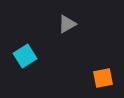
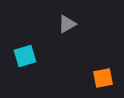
cyan square: rotated 15 degrees clockwise
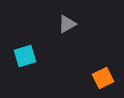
orange square: rotated 15 degrees counterclockwise
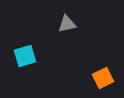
gray triangle: rotated 18 degrees clockwise
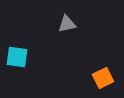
cyan square: moved 8 px left, 1 px down; rotated 25 degrees clockwise
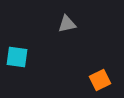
orange square: moved 3 px left, 2 px down
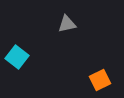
cyan square: rotated 30 degrees clockwise
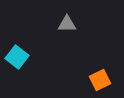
gray triangle: rotated 12 degrees clockwise
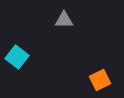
gray triangle: moved 3 px left, 4 px up
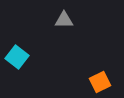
orange square: moved 2 px down
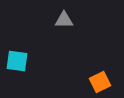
cyan square: moved 4 px down; rotated 30 degrees counterclockwise
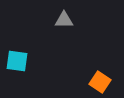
orange square: rotated 30 degrees counterclockwise
